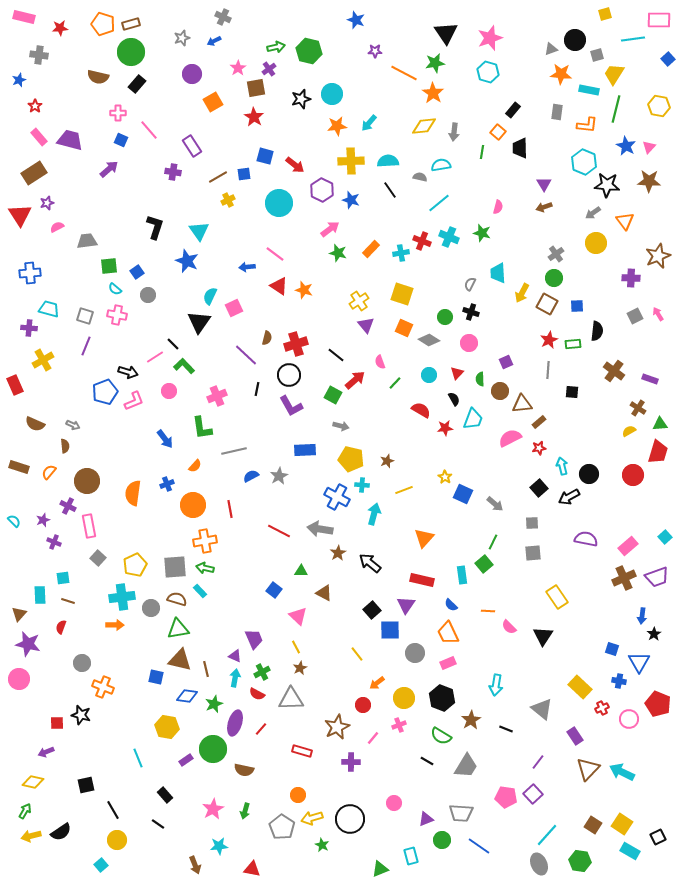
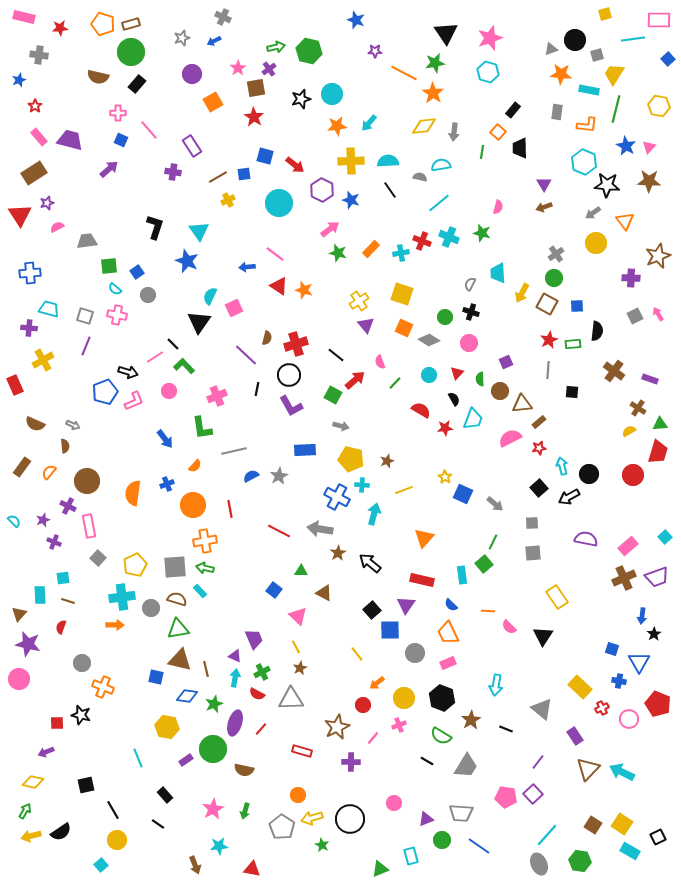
brown rectangle at (19, 467): moved 3 px right; rotated 72 degrees counterclockwise
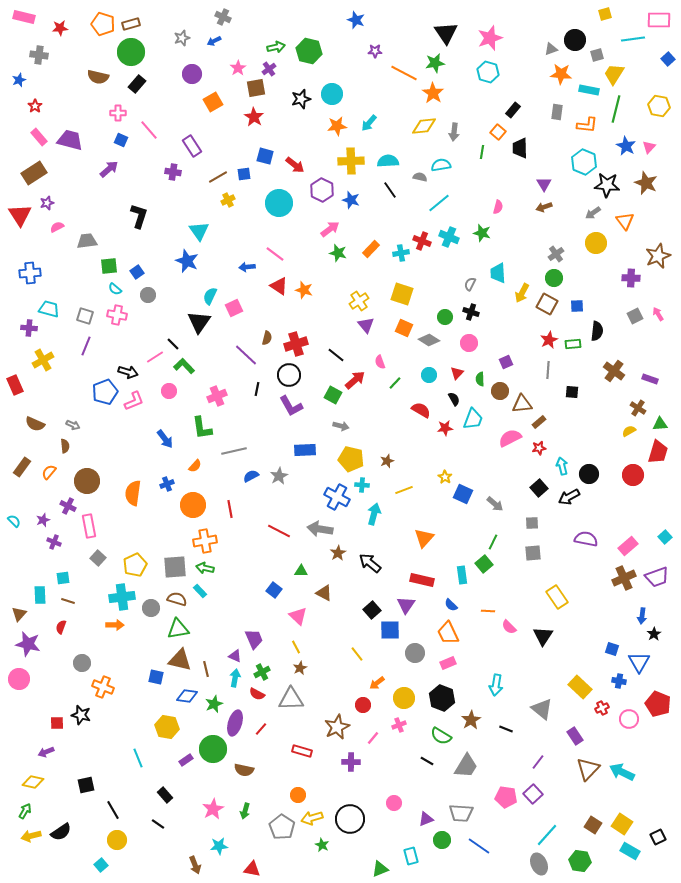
brown star at (649, 181): moved 3 px left, 2 px down; rotated 20 degrees clockwise
black L-shape at (155, 227): moved 16 px left, 11 px up
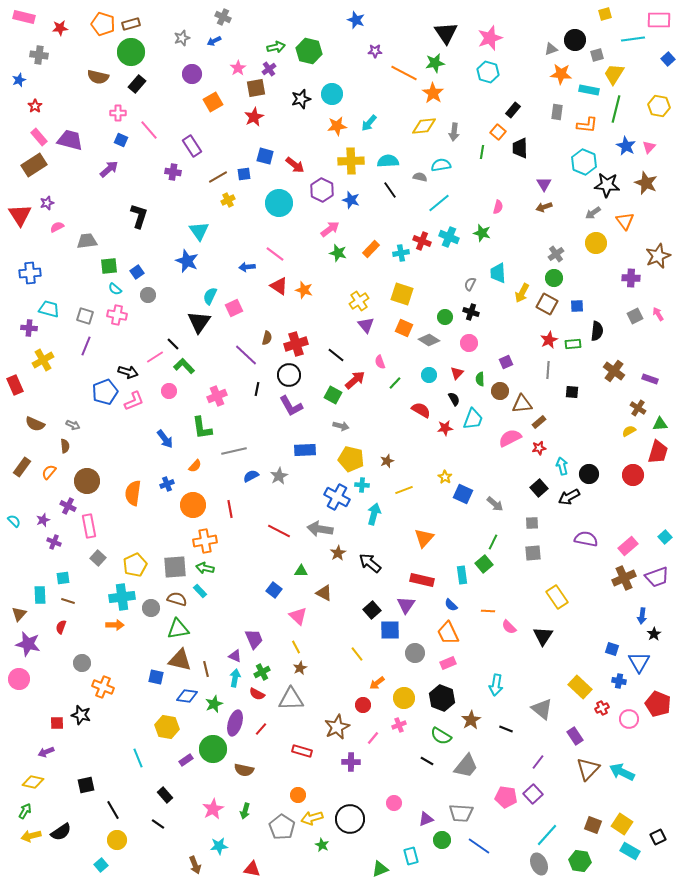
red star at (254, 117): rotated 12 degrees clockwise
brown rectangle at (34, 173): moved 8 px up
gray trapezoid at (466, 766): rotated 8 degrees clockwise
brown square at (593, 825): rotated 12 degrees counterclockwise
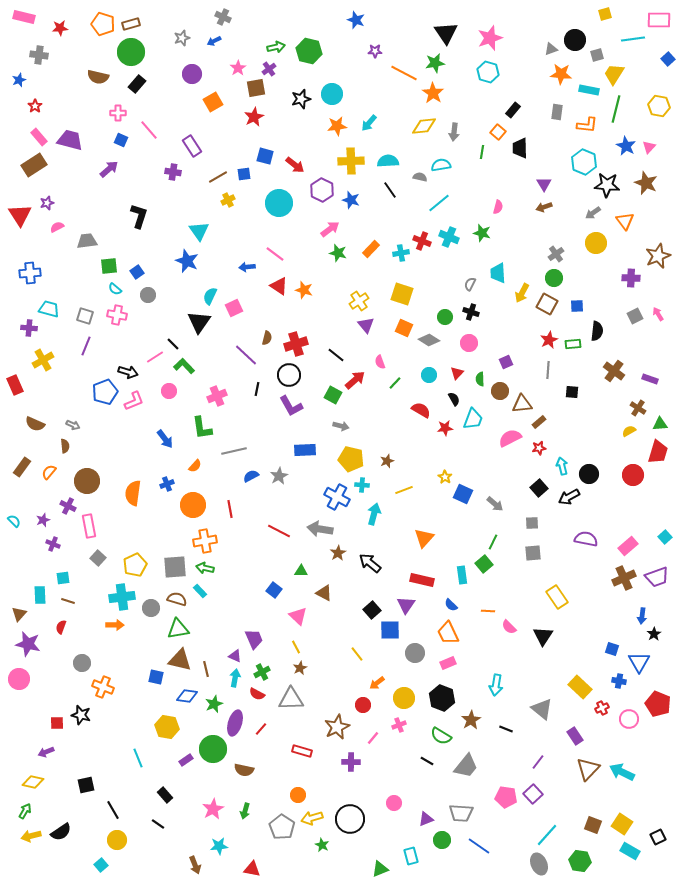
purple cross at (54, 542): moved 1 px left, 2 px down
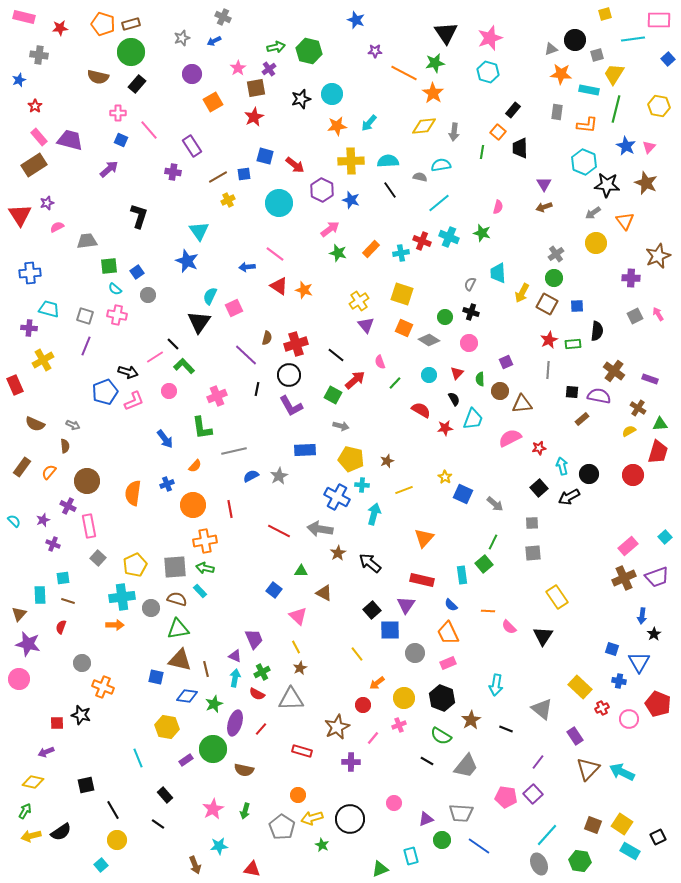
brown rectangle at (539, 422): moved 43 px right, 3 px up
purple semicircle at (586, 539): moved 13 px right, 143 px up
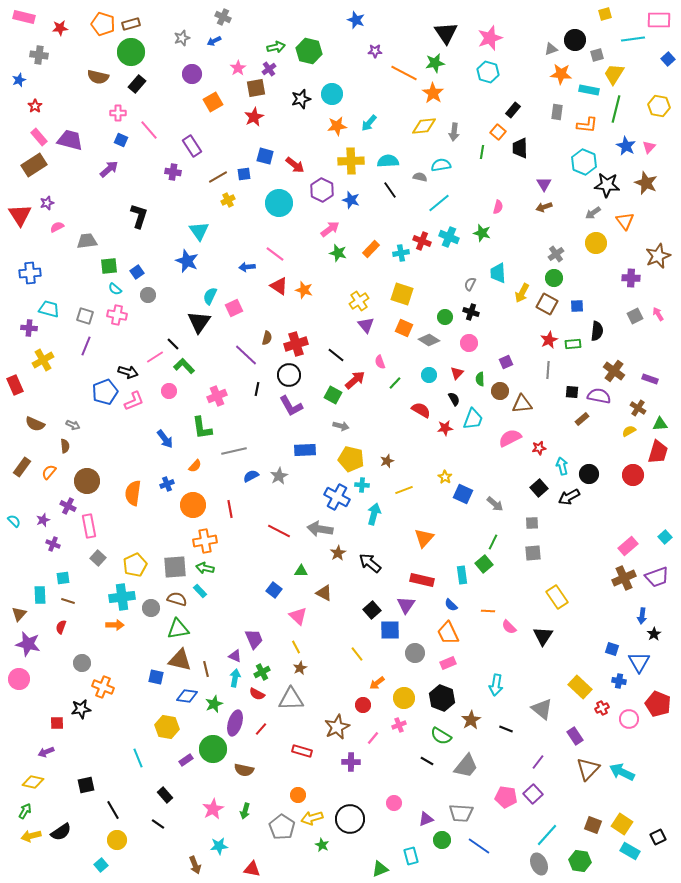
black star at (81, 715): moved 6 px up; rotated 24 degrees counterclockwise
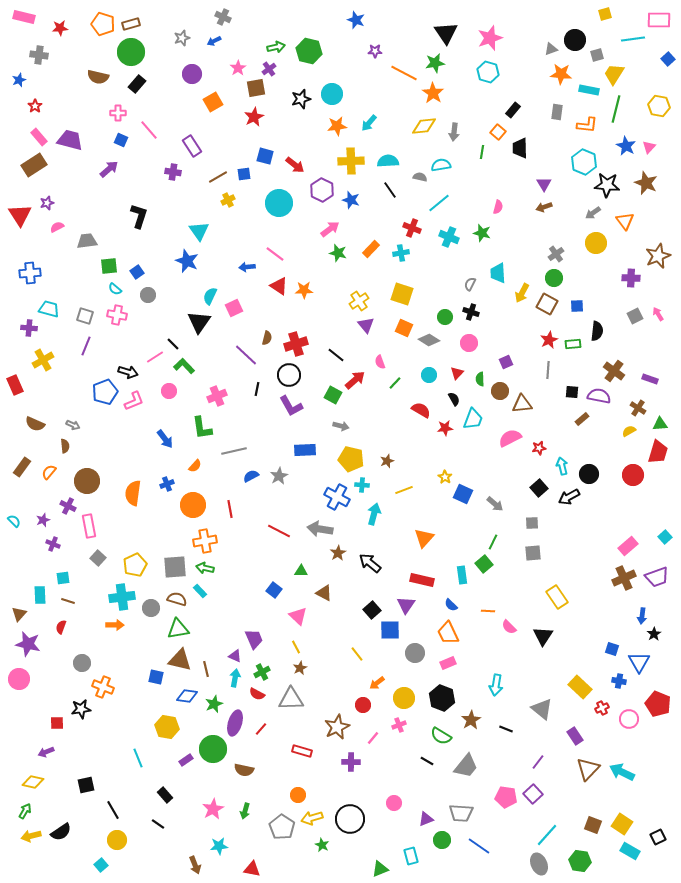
red cross at (422, 241): moved 10 px left, 13 px up
orange star at (304, 290): rotated 18 degrees counterclockwise
